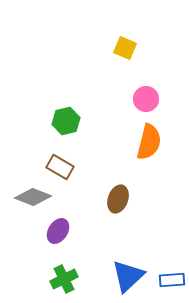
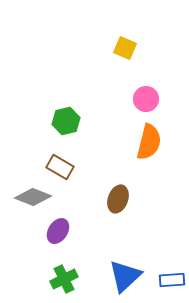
blue triangle: moved 3 px left
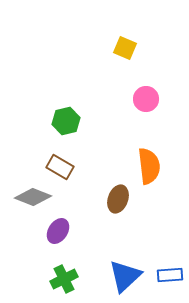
orange semicircle: moved 24 px down; rotated 21 degrees counterclockwise
blue rectangle: moved 2 px left, 5 px up
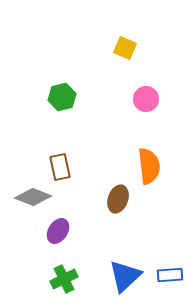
green hexagon: moved 4 px left, 24 px up
brown rectangle: rotated 48 degrees clockwise
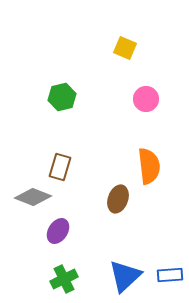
brown rectangle: rotated 28 degrees clockwise
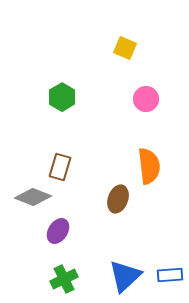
green hexagon: rotated 16 degrees counterclockwise
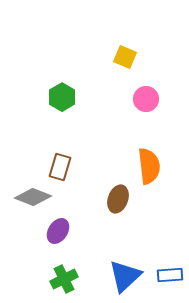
yellow square: moved 9 px down
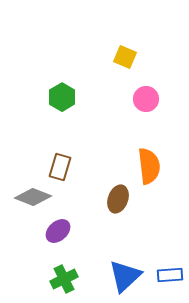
purple ellipse: rotated 15 degrees clockwise
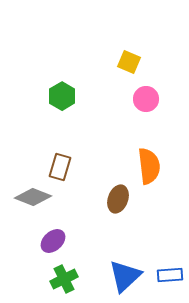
yellow square: moved 4 px right, 5 px down
green hexagon: moved 1 px up
purple ellipse: moved 5 px left, 10 px down
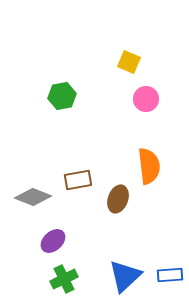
green hexagon: rotated 20 degrees clockwise
brown rectangle: moved 18 px right, 13 px down; rotated 64 degrees clockwise
